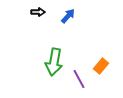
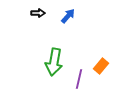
black arrow: moved 1 px down
purple line: rotated 42 degrees clockwise
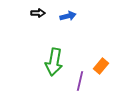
blue arrow: rotated 35 degrees clockwise
purple line: moved 1 px right, 2 px down
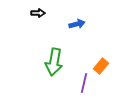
blue arrow: moved 9 px right, 8 px down
purple line: moved 4 px right, 2 px down
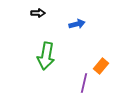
green arrow: moved 8 px left, 6 px up
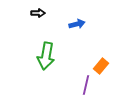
purple line: moved 2 px right, 2 px down
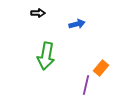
orange rectangle: moved 2 px down
